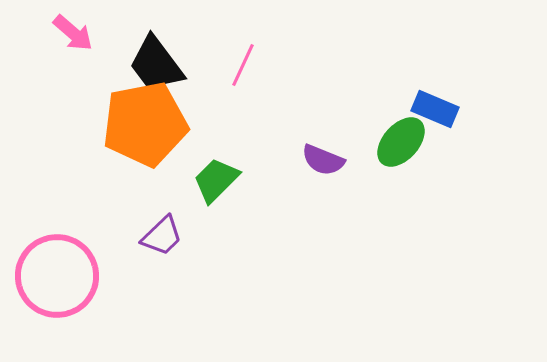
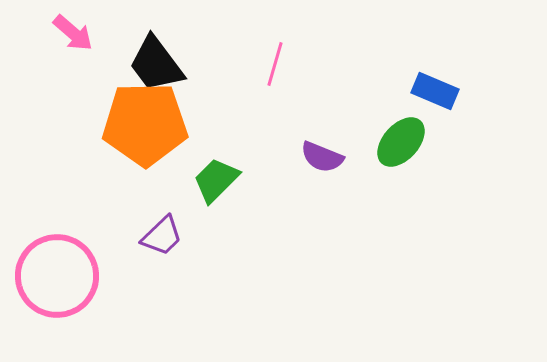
pink line: moved 32 px right, 1 px up; rotated 9 degrees counterclockwise
blue rectangle: moved 18 px up
orange pentagon: rotated 10 degrees clockwise
purple semicircle: moved 1 px left, 3 px up
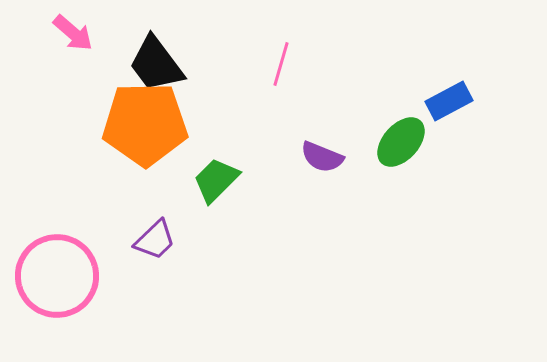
pink line: moved 6 px right
blue rectangle: moved 14 px right, 10 px down; rotated 51 degrees counterclockwise
purple trapezoid: moved 7 px left, 4 px down
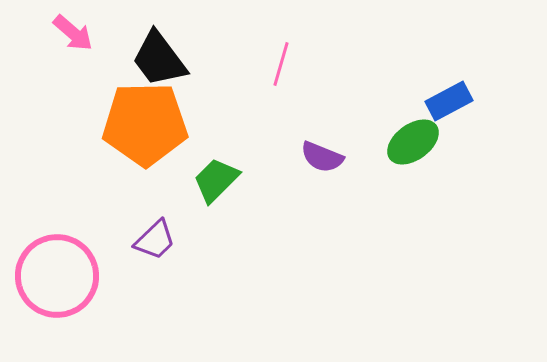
black trapezoid: moved 3 px right, 5 px up
green ellipse: moved 12 px right; rotated 12 degrees clockwise
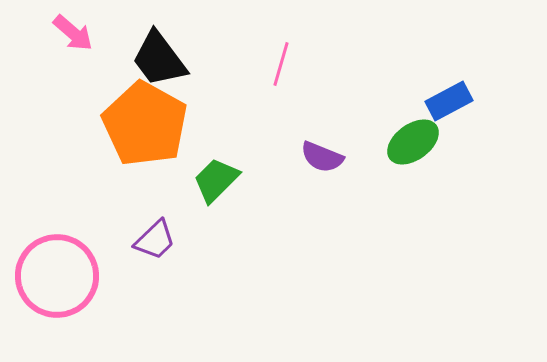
orange pentagon: rotated 30 degrees clockwise
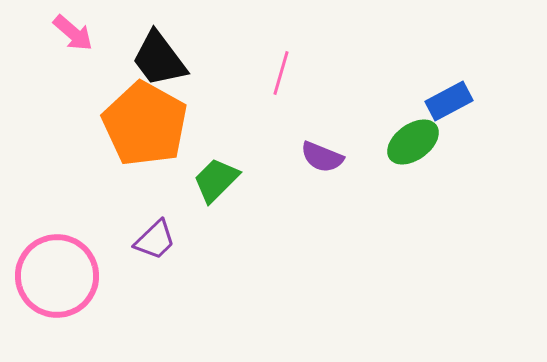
pink line: moved 9 px down
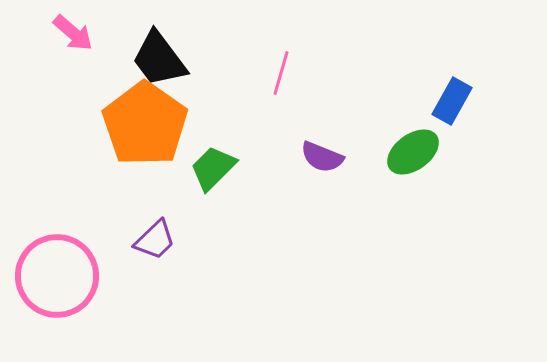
blue rectangle: moved 3 px right; rotated 33 degrees counterclockwise
orange pentagon: rotated 6 degrees clockwise
green ellipse: moved 10 px down
green trapezoid: moved 3 px left, 12 px up
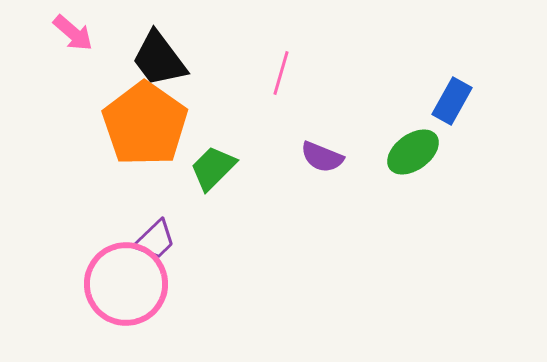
pink circle: moved 69 px right, 8 px down
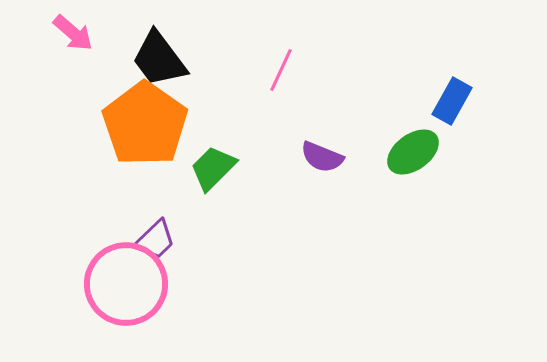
pink line: moved 3 px up; rotated 9 degrees clockwise
